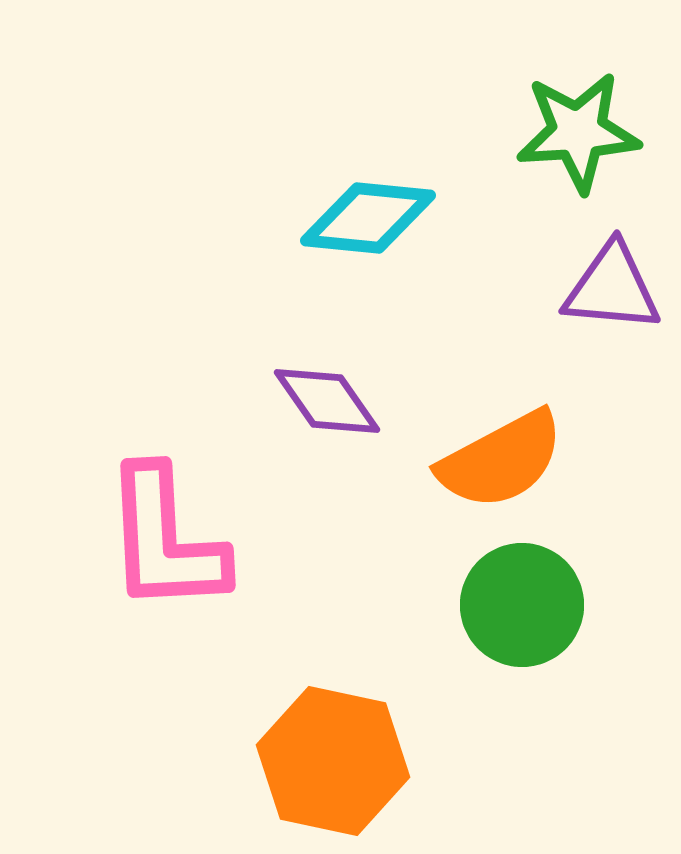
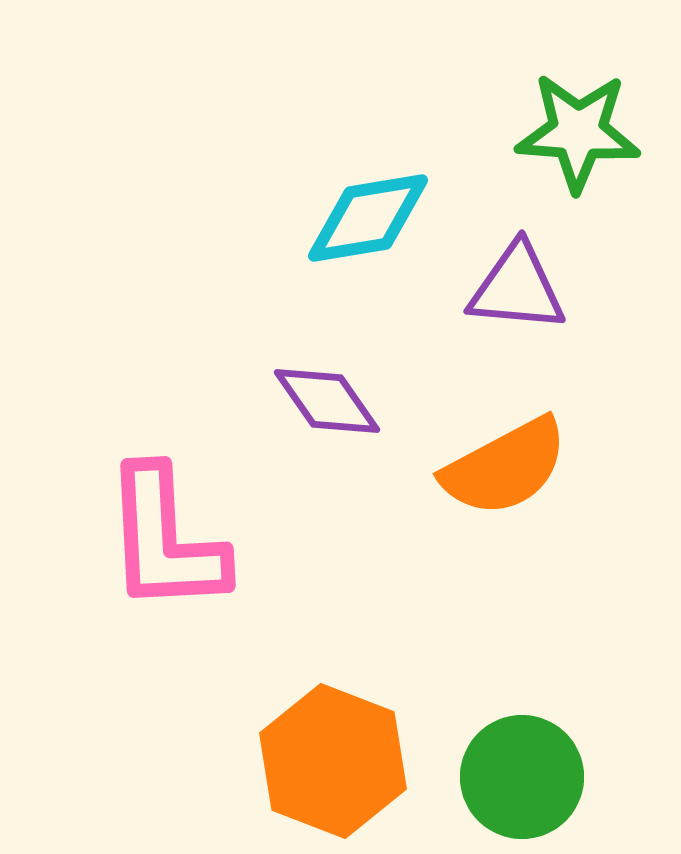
green star: rotated 8 degrees clockwise
cyan diamond: rotated 15 degrees counterclockwise
purple triangle: moved 95 px left
orange semicircle: moved 4 px right, 7 px down
green circle: moved 172 px down
orange hexagon: rotated 9 degrees clockwise
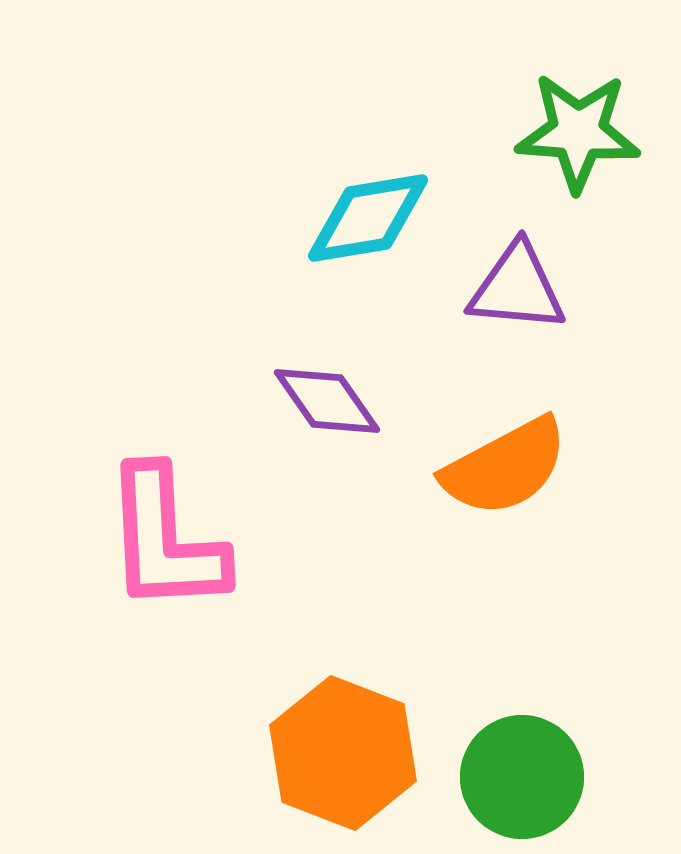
orange hexagon: moved 10 px right, 8 px up
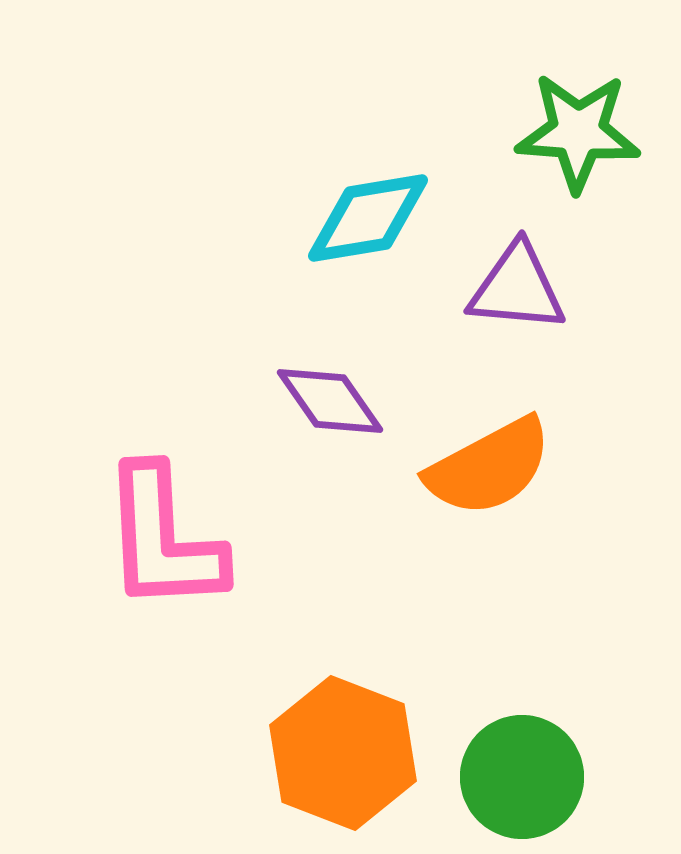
purple diamond: moved 3 px right
orange semicircle: moved 16 px left
pink L-shape: moved 2 px left, 1 px up
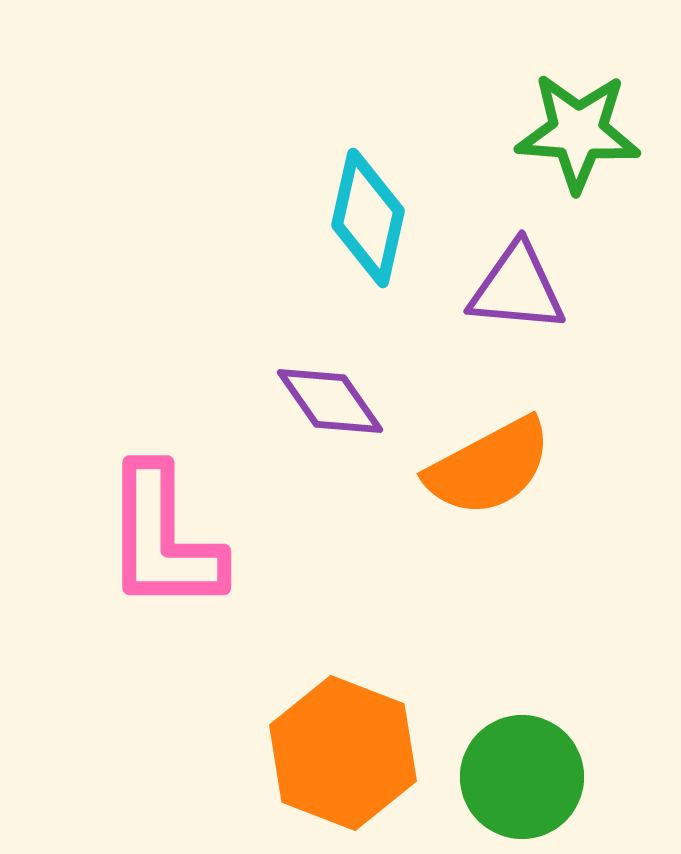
cyan diamond: rotated 68 degrees counterclockwise
pink L-shape: rotated 3 degrees clockwise
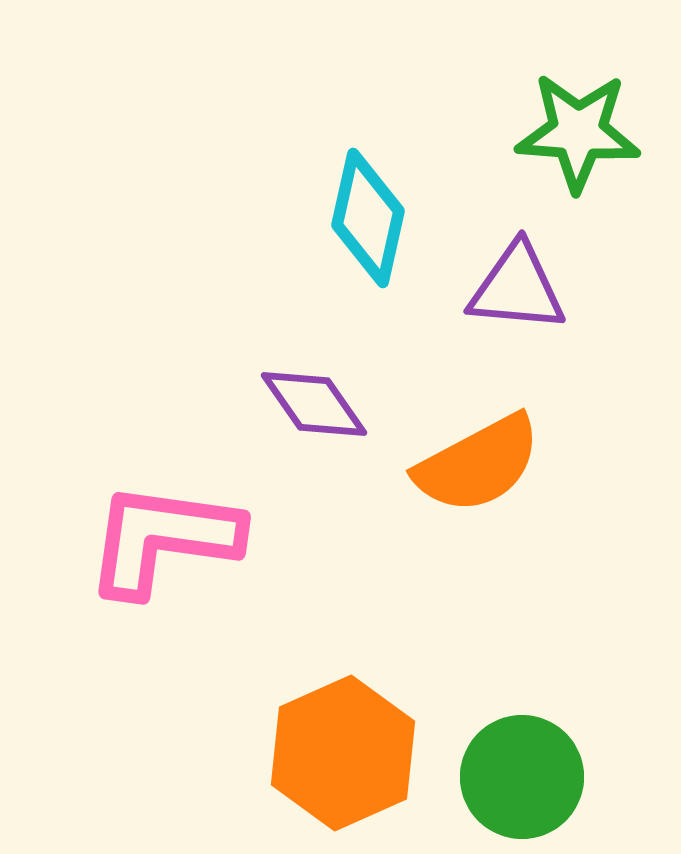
purple diamond: moved 16 px left, 3 px down
orange semicircle: moved 11 px left, 3 px up
pink L-shape: rotated 98 degrees clockwise
orange hexagon: rotated 15 degrees clockwise
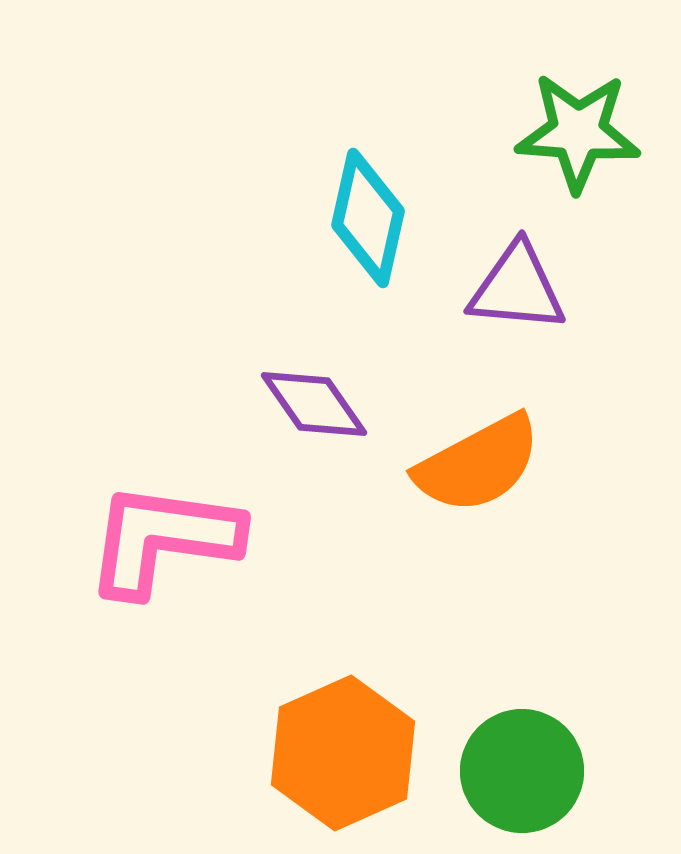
green circle: moved 6 px up
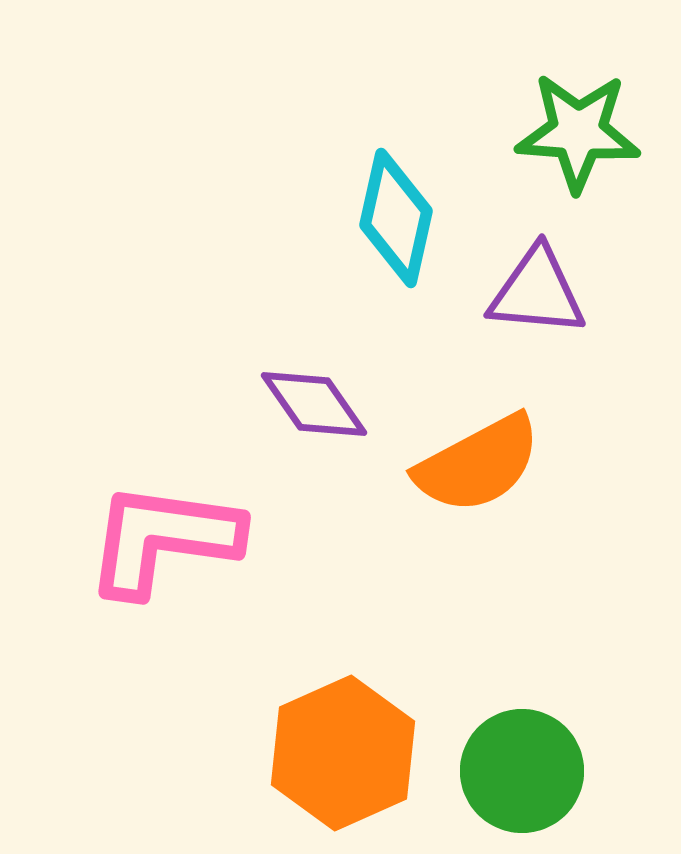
cyan diamond: moved 28 px right
purple triangle: moved 20 px right, 4 px down
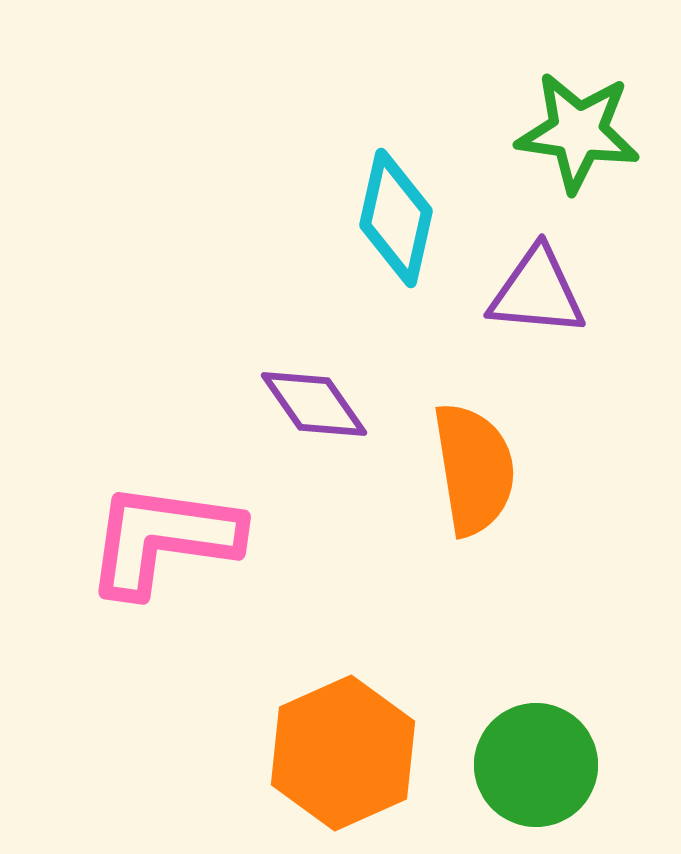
green star: rotated 4 degrees clockwise
orange semicircle: moved 4 px left, 5 px down; rotated 71 degrees counterclockwise
green circle: moved 14 px right, 6 px up
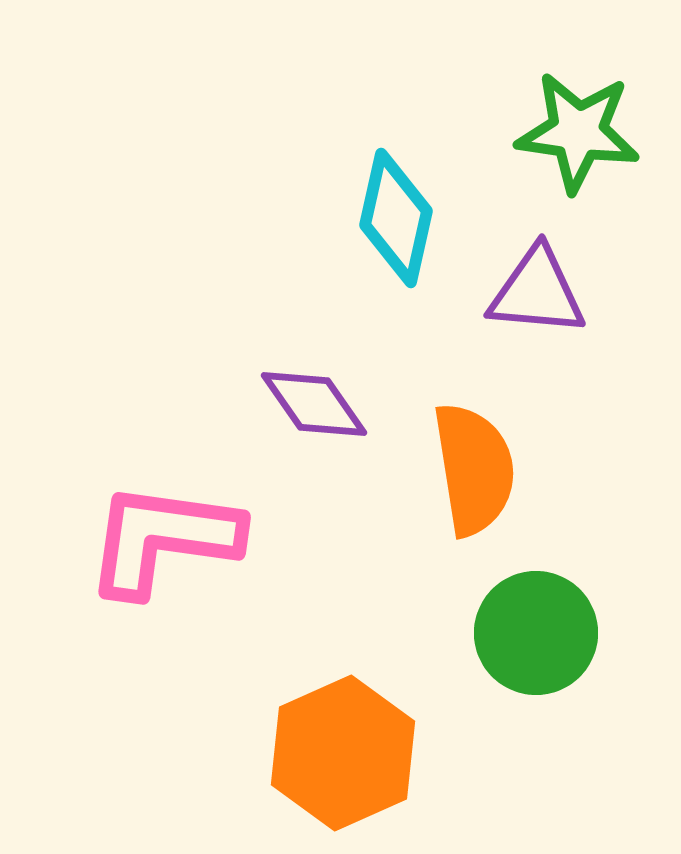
green circle: moved 132 px up
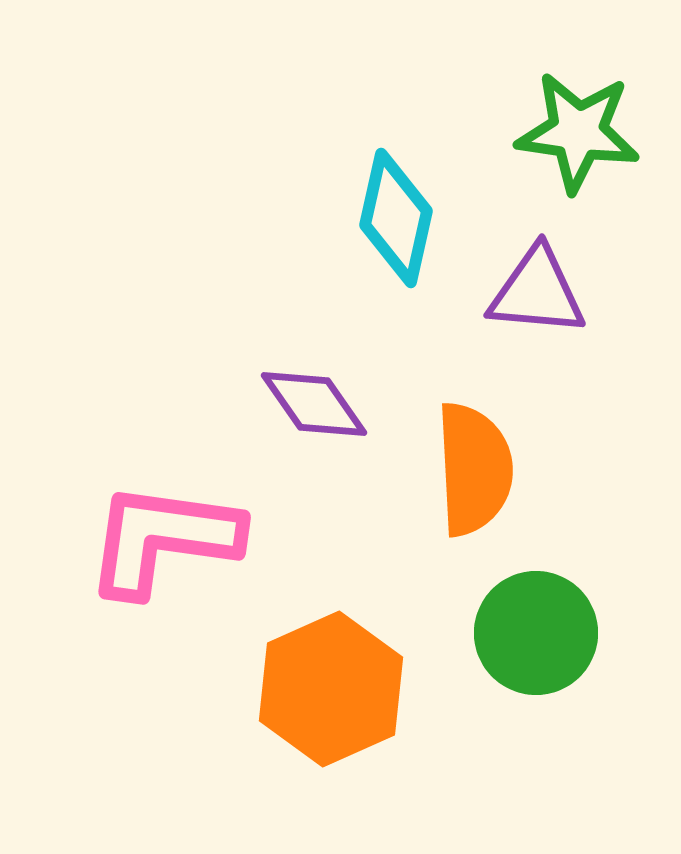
orange semicircle: rotated 6 degrees clockwise
orange hexagon: moved 12 px left, 64 px up
